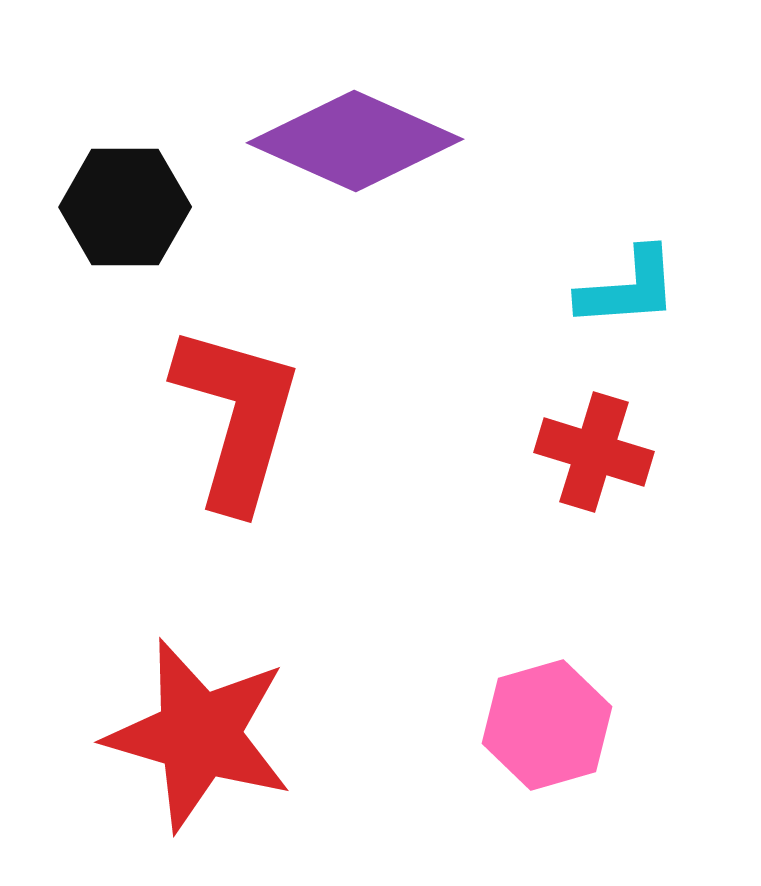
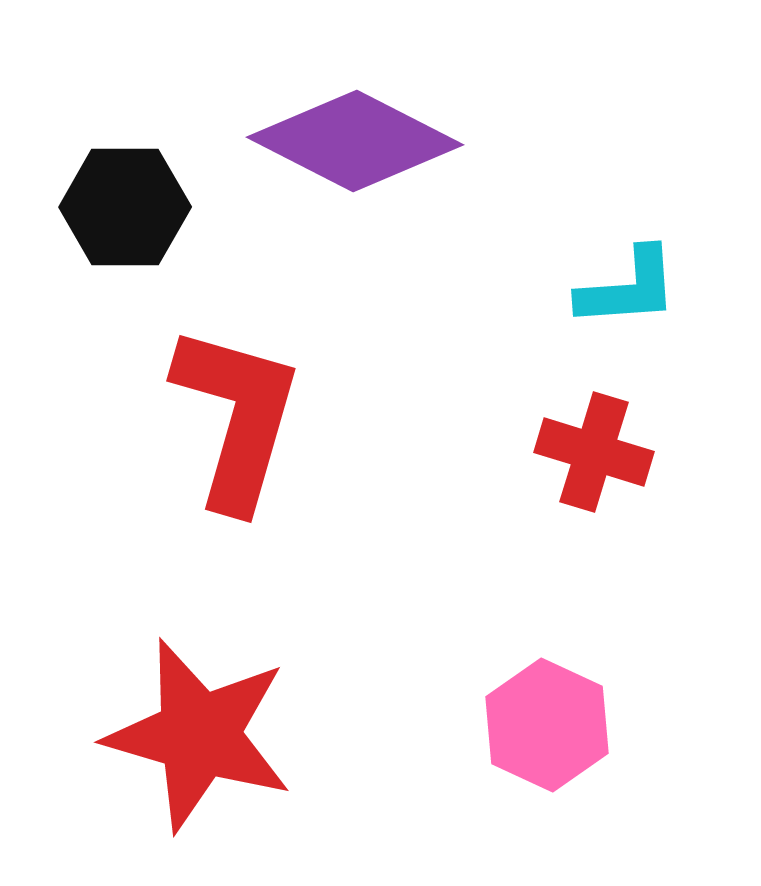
purple diamond: rotated 3 degrees clockwise
pink hexagon: rotated 19 degrees counterclockwise
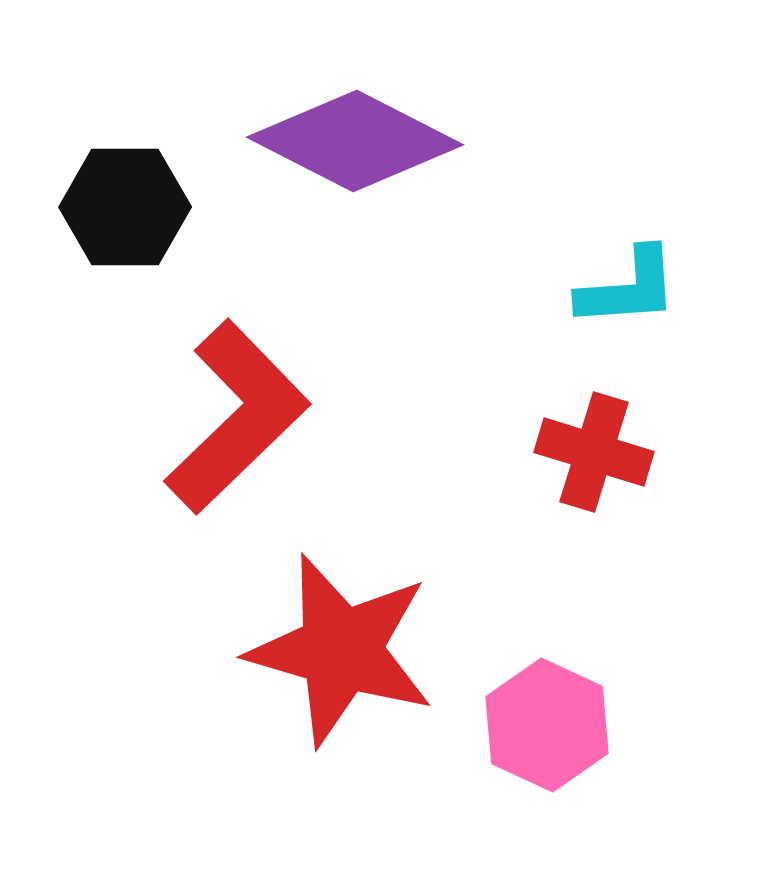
red L-shape: rotated 30 degrees clockwise
red star: moved 142 px right, 85 px up
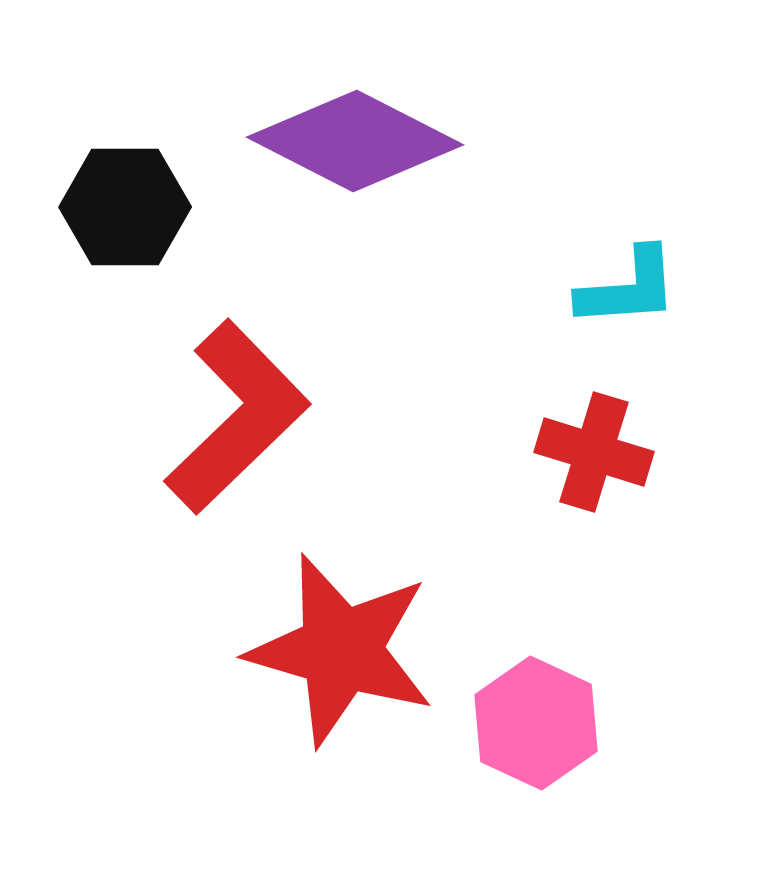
pink hexagon: moved 11 px left, 2 px up
